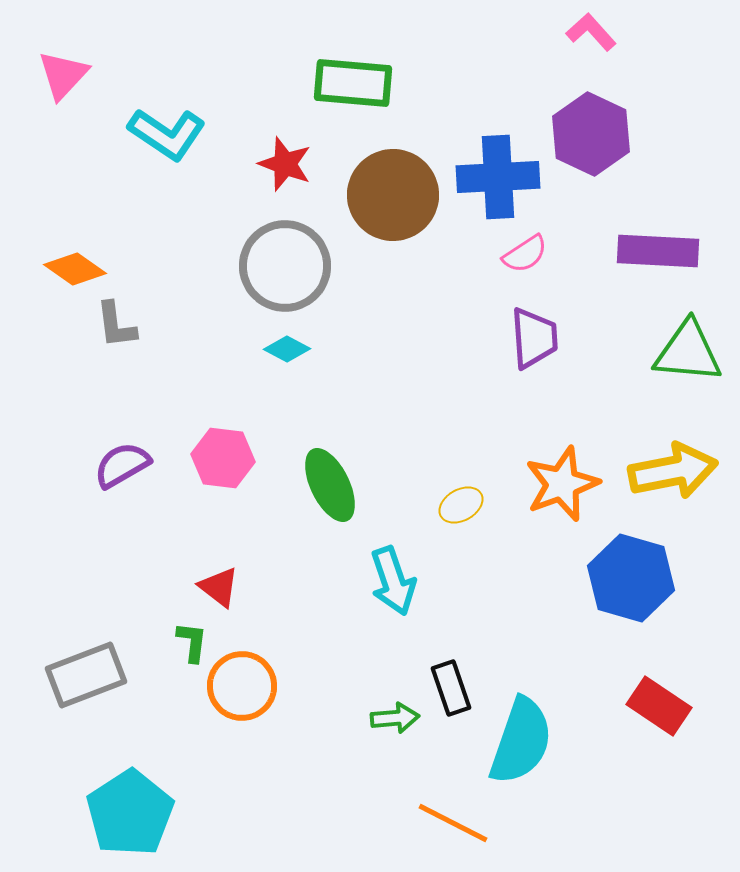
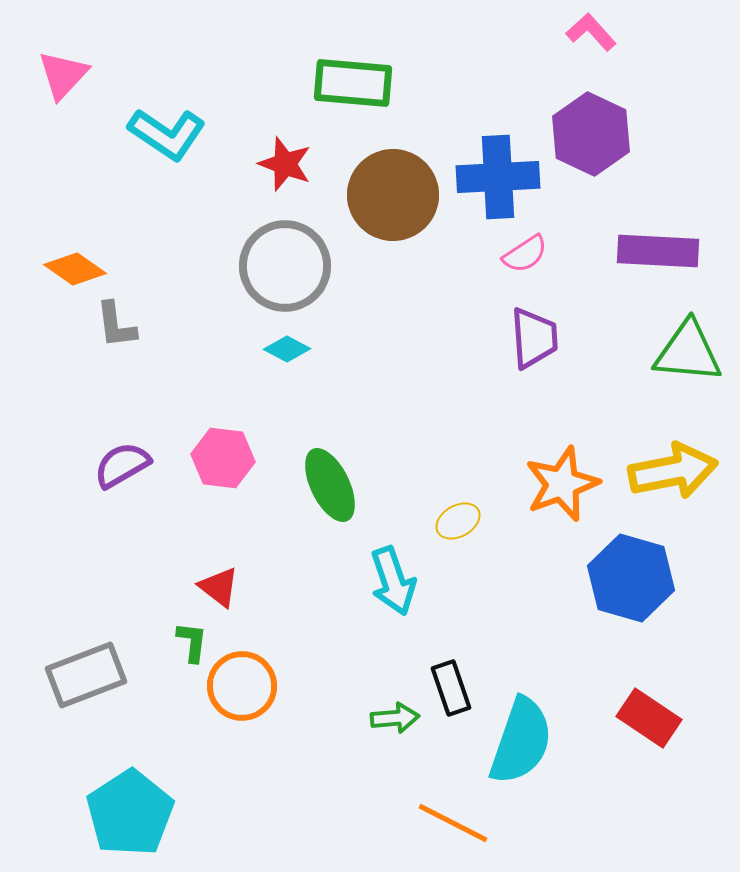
yellow ellipse: moved 3 px left, 16 px down
red rectangle: moved 10 px left, 12 px down
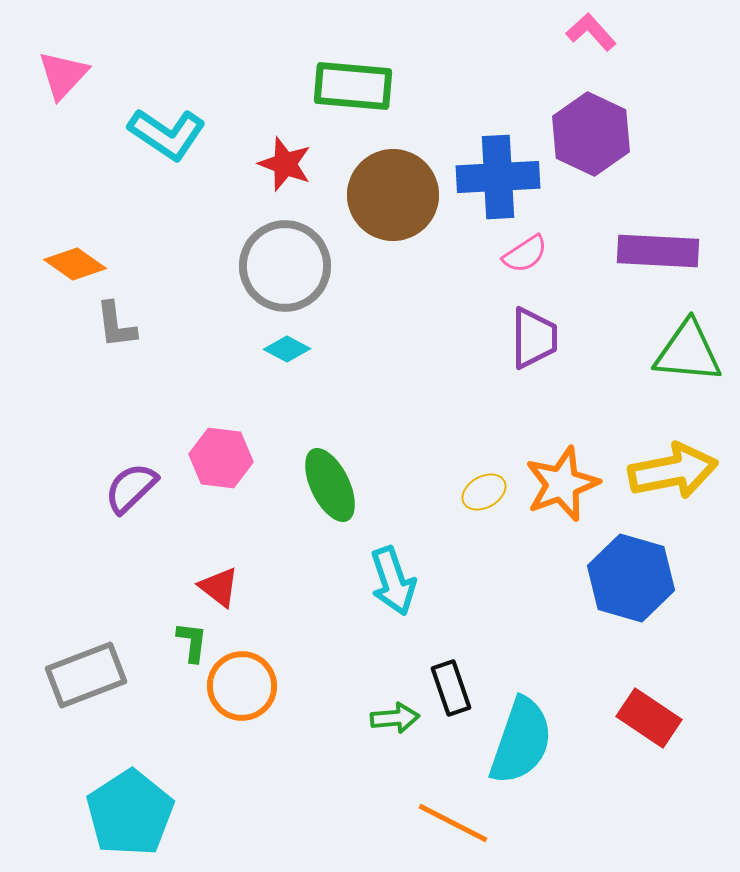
green rectangle: moved 3 px down
orange diamond: moved 5 px up
purple trapezoid: rotated 4 degrees clockwise
pink hexagon: moved 2 px left
purple semicircle: moved 9 px right, 23 px down; rotated 14 degrees counterclockwise
yellow ellipse: moved 26 px right, 29 px up
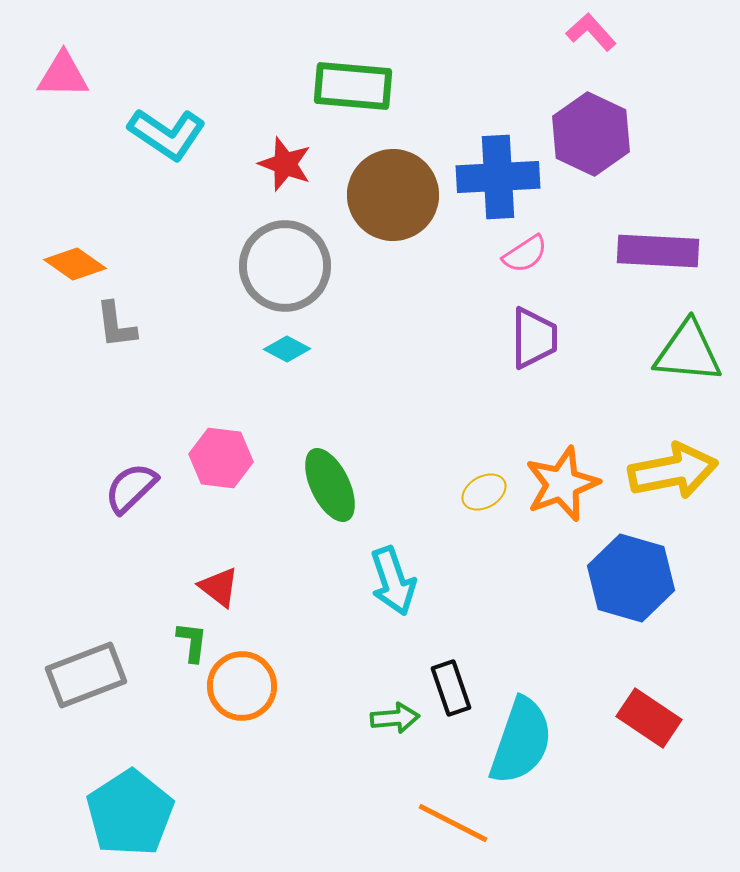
pink triangle: rotated 48 degrees clockwise
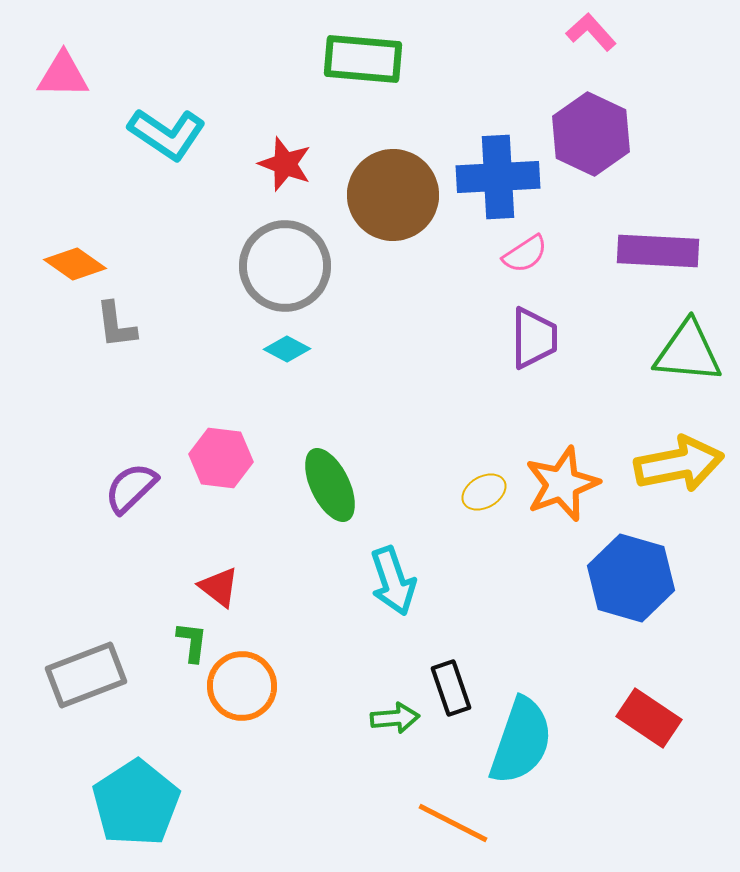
green rectangle: moved 10 px right, 27 px up
yellow arrow: moved 6 px right, 7 px up
cyan pentagon: moved 6 px right, 10 px up
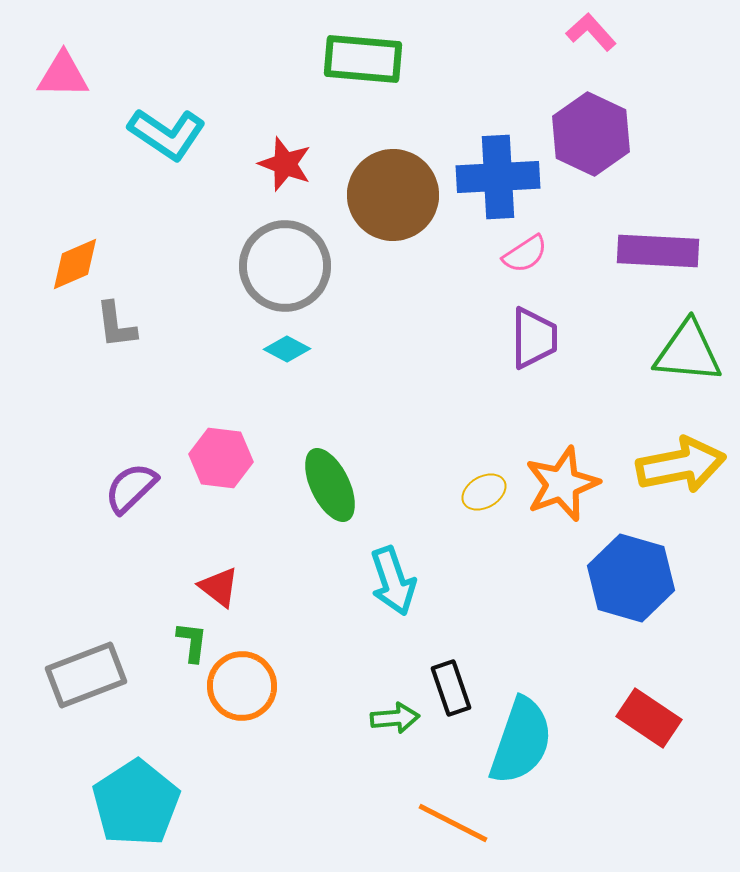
orange diamond: rotated 58 degrees counterclockwise
yellow arrow: moved 2 px right, 1 px down
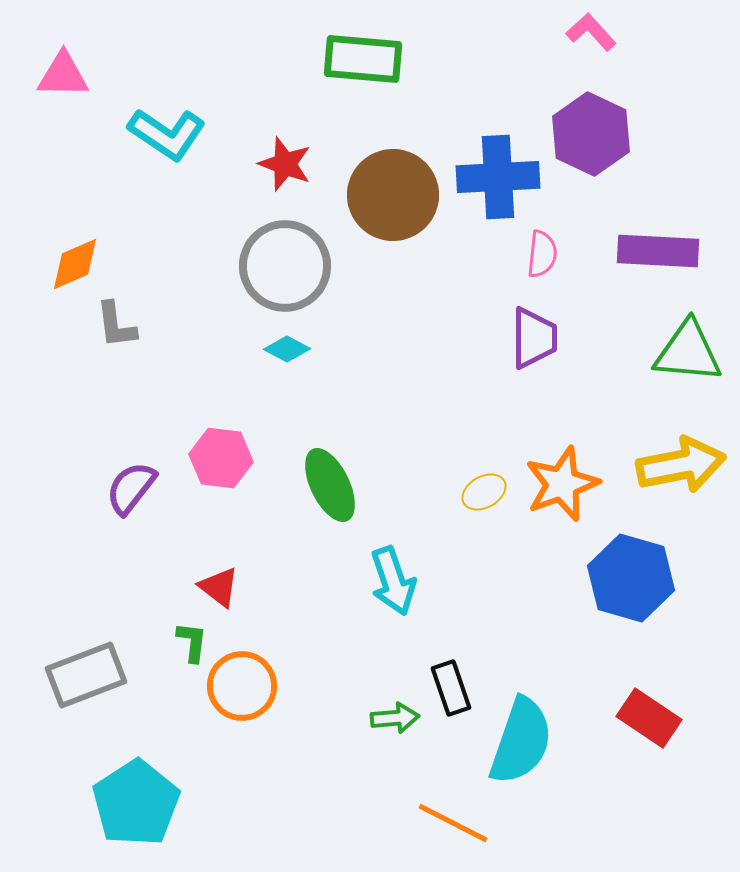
pink semicircle: moved 17 px right; rotated 51 degrees counterclockwise
purple semicircle: rotated 8 degrees counterclockwise
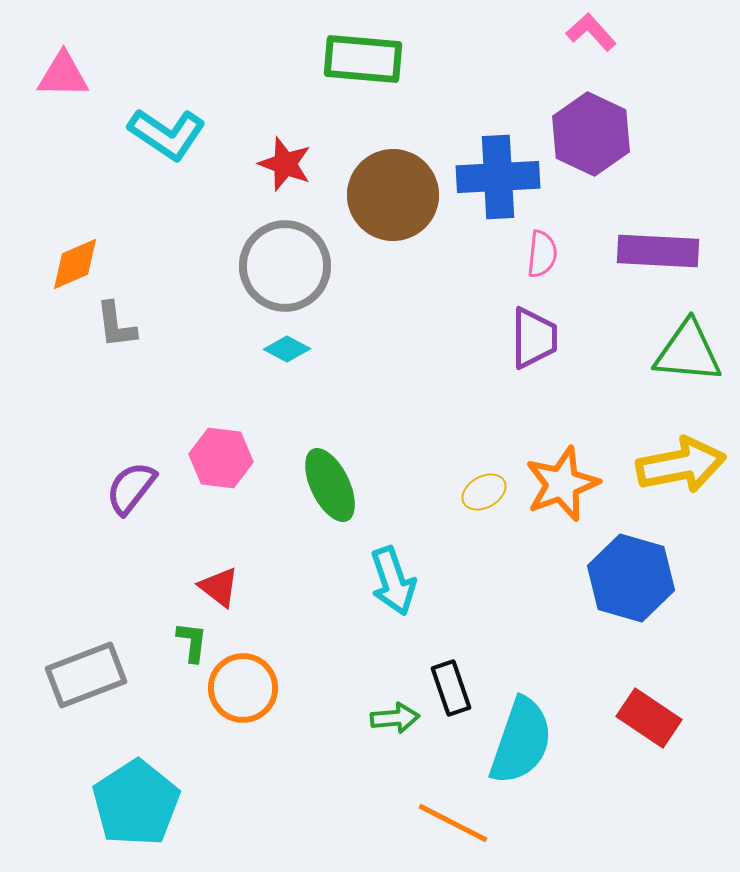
orange circle: moved 1 px right, 2 px down
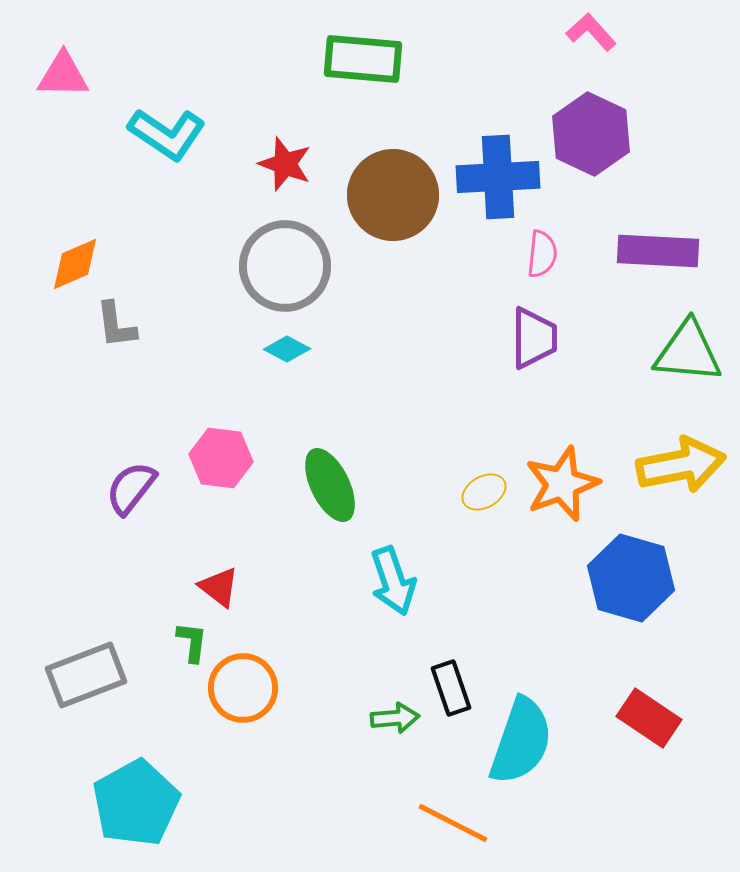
cyan pentagon: rotated 4 degrees clockwise
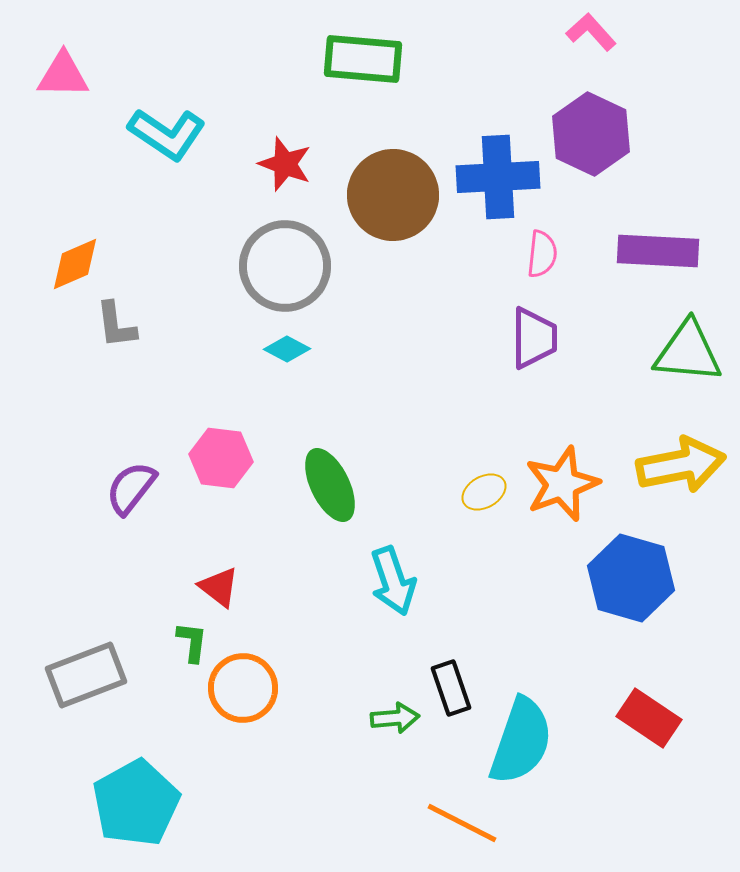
orange line: moved 9 px right
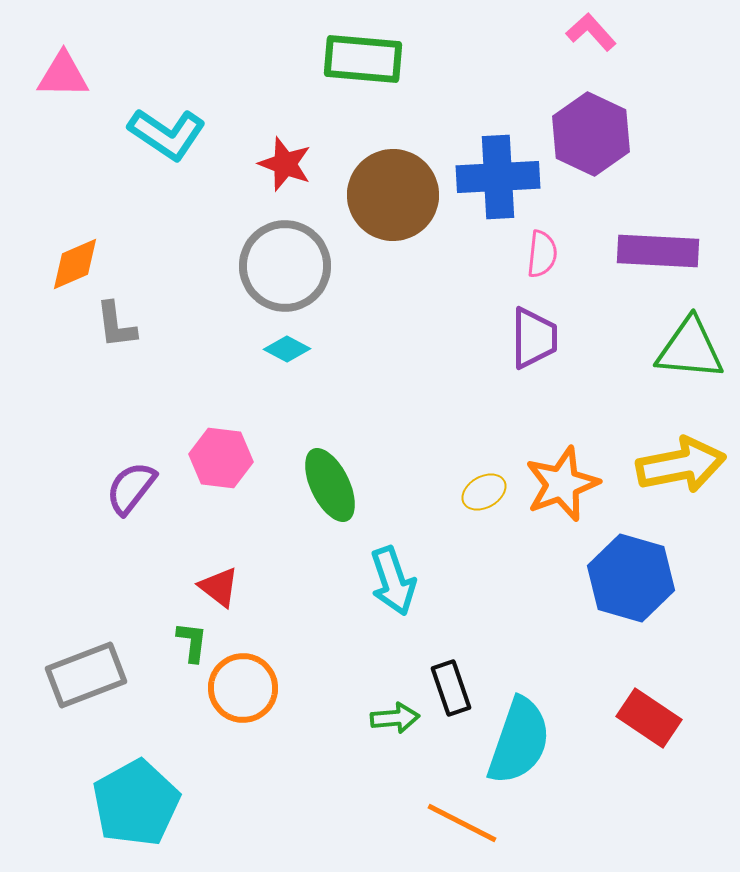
green triangle: moved 2 px right, 3 px up
cyan semicircle: moved 2 px left
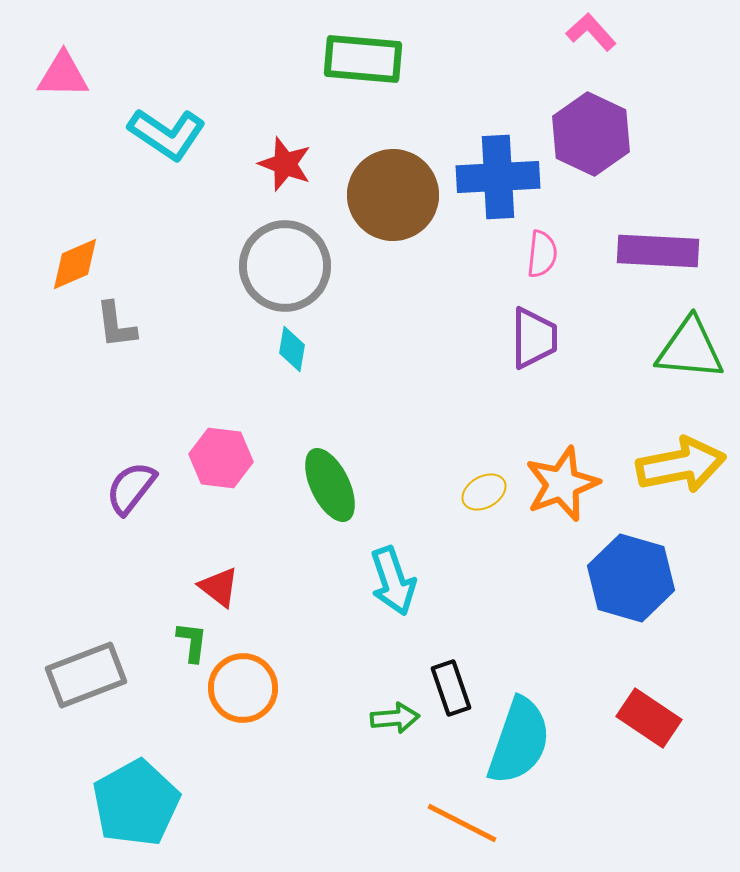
cyan diamond: moved 5 px right; rotated 72 degrees clockwise
